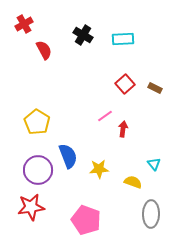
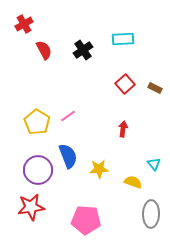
black cross: moved 15 px down; rotated 24 degrees clockwise
pink line: moved 37 px left
pink pentagon: rotated 16 degrees counterclockwise
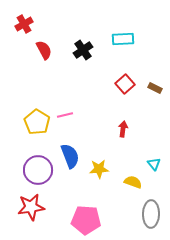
pink line: moved 3 px left, 1 px up; rotated 21 degrees clockwise
blue semicircle: moved 2 px right
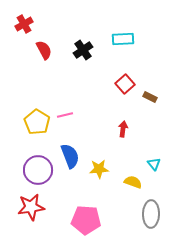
brown rectangle: moved 5 px left, 9 px down
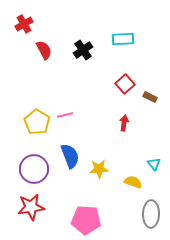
red arrow: moved 1 px right, 6 px up
purple circle: moved 4 px left, 1 px up
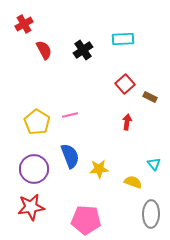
pink line: moved 5 px right
red arrow: moved 3 px right, 1 px up
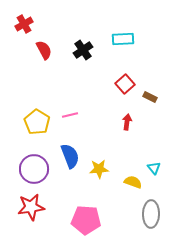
cyan triangle: moved 4 px down
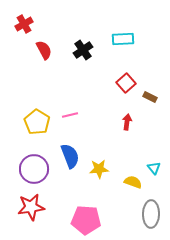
red square: moved 1 px right, 1 px up
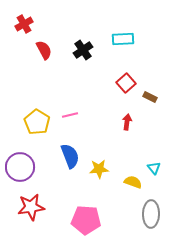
purple circle: moved 14 px left, 2 px up
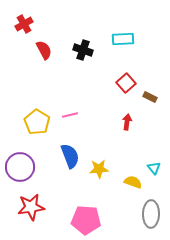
black cross: rotated 36 degrees counterclockwise
